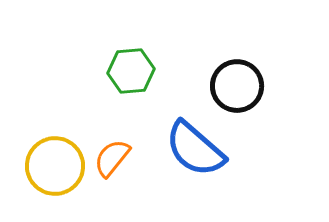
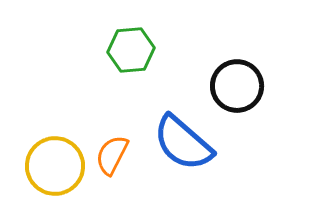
green hexagon: moved 21 px up
blue semicircle: moved 12 px left, 6 px up
orange semicircle: moved 3 px up; rotated 12 degrees counterclockwise
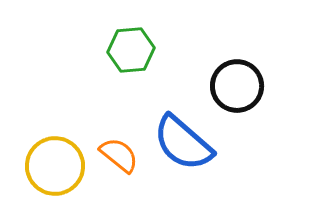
orange semicircle: moved 7 px right; rotated 102 degrees clockwise
